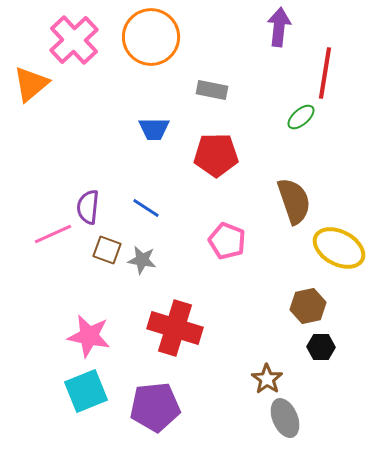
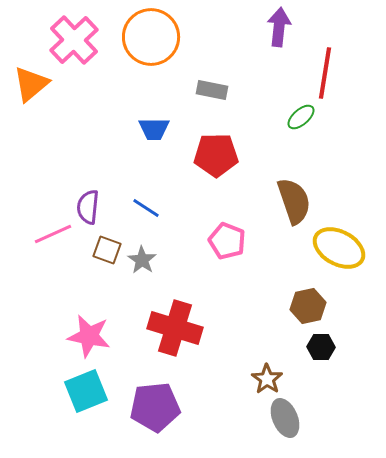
gray star: rotated 24 degrees clockwise
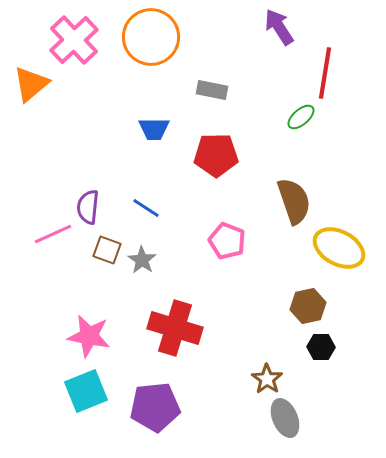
purple arrow: rotated 39 degrees counterclockwise
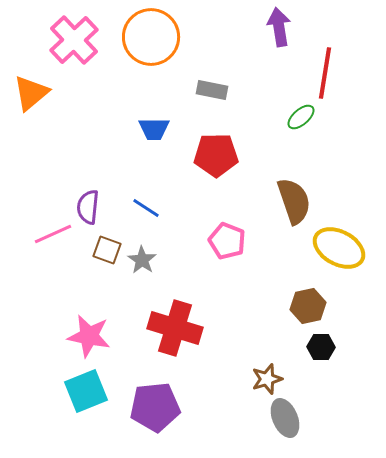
purple arrow: rotated 24 degrees clockwise
orange triangle: moved 9 px down
brown star: rotated 20 degrees clockwise
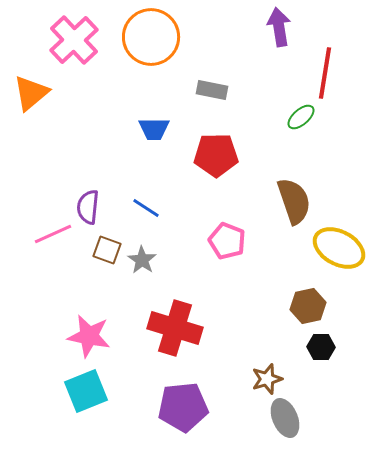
purple pentagon: moved 28 px right
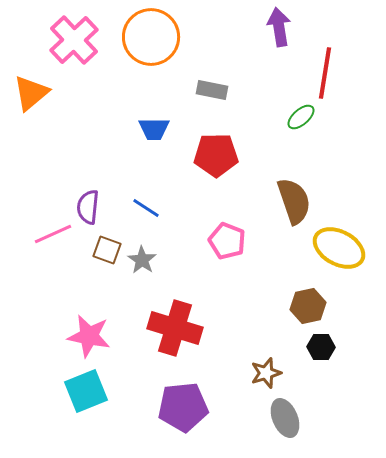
brown star: moved 1 px left, 6 px up
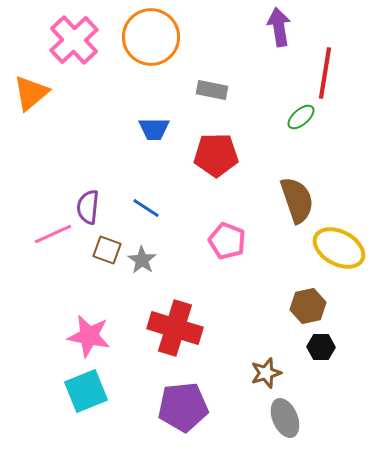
brown semicircle: moved 3 px right, 1 px up
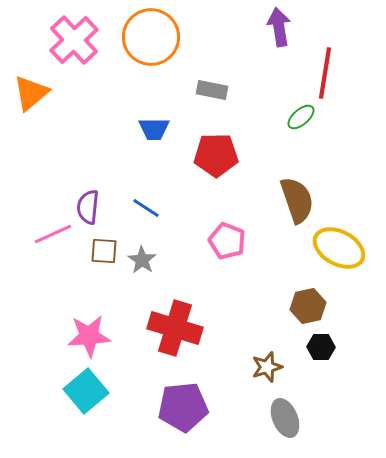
brown square: moved 3 px left, 1 px down; rotated 16 degrees counterclockwise
pink star: rotated 15 degrees counterclockwise
brown star: moved 1 px right, 6 px up
cyan square: rotated 18 degrees counterclockwise
